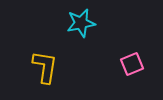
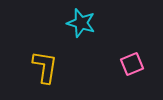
cyan star: rotated 28 degrees clockwise
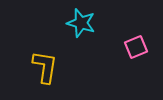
pink square: moved 4 px right, 17 px up
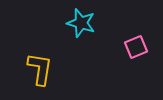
yellow L-shape: moved 5 px left, 2 px down
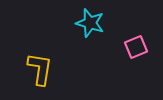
cyan star: moved 9 px right
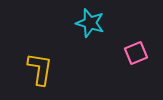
pink square: moved 6 px down
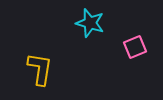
pink square: moved 1 px left, 6 px up
